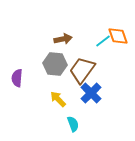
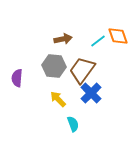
cyan line: moved 5 px left
gray hexagon: moved 1 px left, 2 px down
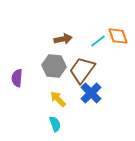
cyan semicircle: moved 18 px left
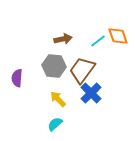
cyan semicircle: rotated 112 degrees counterclockwise
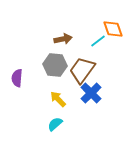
orange diamond: moved 5 px left, 7 px up
gray hexagon: moved 1 px right, 1 px up
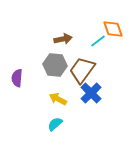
yellow arrow: rotated 18 degrees counterclockwise
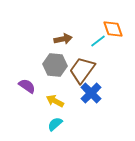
purple semicircle: moved 10 px right, 8 px down; rotated 120 degrees clockwise
yellow arrow: moved 3 px left, 2 px down
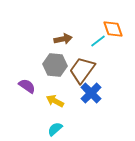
cyan semicircle: moved 5 px down
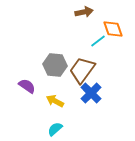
brown arrow: moved 21 px right, 27 px up
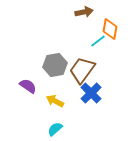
orange diamond: moved 3 px left; rotated 30 degrees clockwise
gray hexagon: rotated 15 degrees counterclockwise
purple semicircle: moved 1 px right
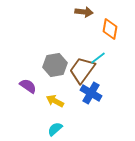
brown arrow: rotated 18 degrees clockwise
cyan line: moved 17 px down
blue cross: rotated 15 degrees counterclockwise
